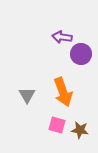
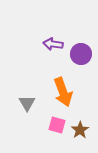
purple arrow: moved 9 px left, 7 px down
gray triangle: moved 8 px down
brown star: rotated 30 degrees clockwise
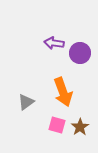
purple arrow: moved 1 px right, 1 px up
purple circle: moved 1 px left, 1 px up
gray triangle: moved 1 px left, 1 px up; rotated 24 degrees clockwise
brown star: moved 3 px up
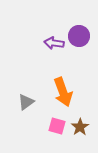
purple circle: moved 1 px left, 17 px up
pink square: moved 1 px down
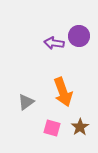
pink square: moved 5 px left, 2 px down
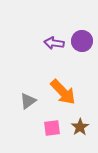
purple circle: moved 3 px right, 5 px down
orange arrow: rotated 24 degrees counterclockwise
gray triangle: moved 2 px right, 1 px up
pink square: rotated 24 degrees counterclockwise
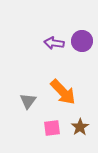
gray triangle: rotated 18 degrees counterclockwise
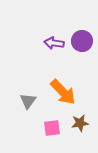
brown star: moved 4 px up; rotated 24 degrees clockwise
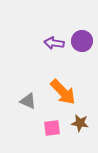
gray triangle: rotated 42 degrees counterclockwise
brown star: rotated 18 degrees clockwise
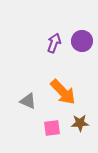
purple arrow: rotated 102 degrees clockwise
brown star: rotated 12 degrees counterclockwise
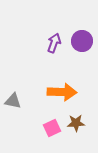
orange arrow: moved 1 px left; rotated 44 degrees counterclockwise
gray triangle: moved 15 px left; rotated 12 degrees counterclockwise
brown star: moved 4 px left
pink square: rotated 18 degrees counterclockwise
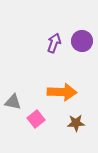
gray triangle: moved 1 px down
pink square: moved 16 px left, 9 px up; rotated 12 degrees counterclockwise
